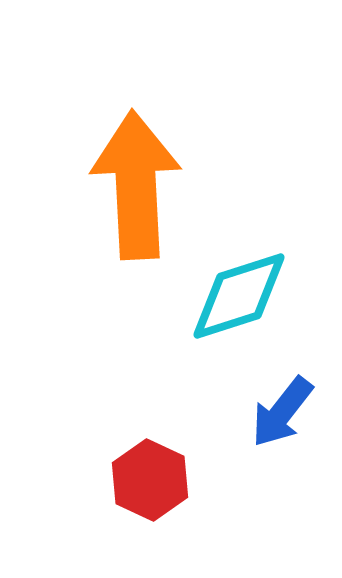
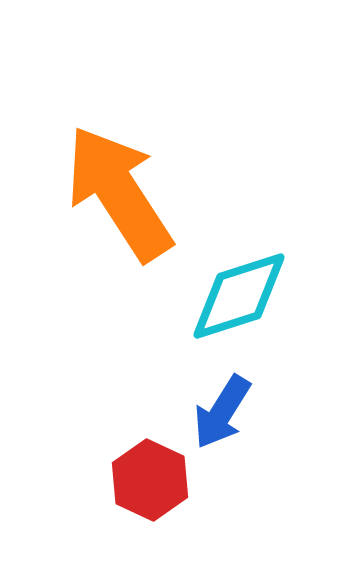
orange arrow: moved 17 px left, 8 px down; rotated 30 degrees counterclockwise
blue arrow: moved 60 px left; rotated 6 degrees counterclockwise
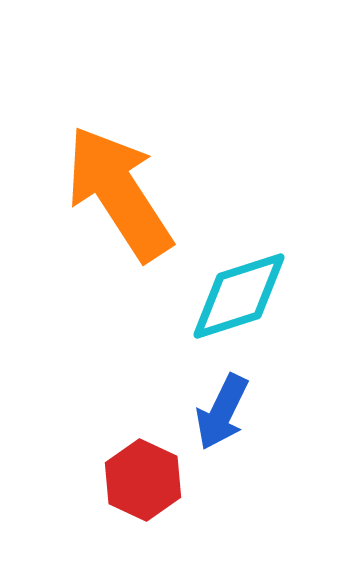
blue arrow: rotated 6 degrees counterclockwise
red hexagon: moved 7 px left
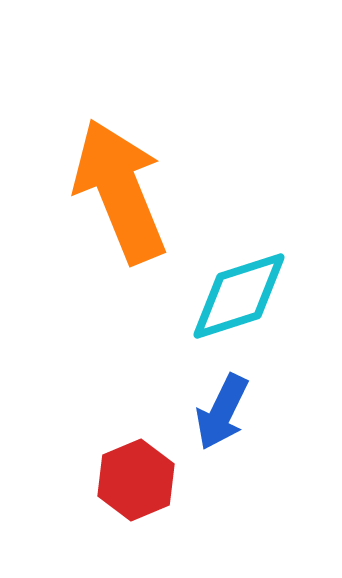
orange arrow: moved 1 px right, 2 px up; rotated 11 degrees clockwise
red hexagon: moved 7 px left; rotated 12 degrees clockwise
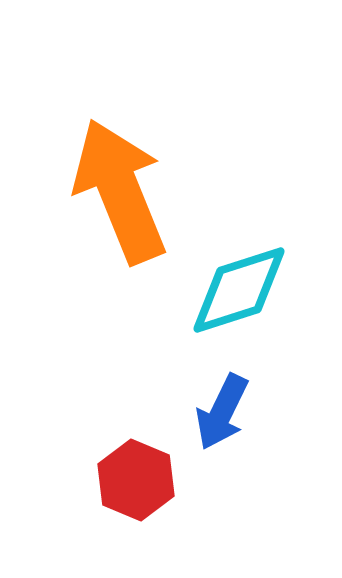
cyan diamond: moved 6 px up
red hexagon: rotated 14 degrees counterclockwise
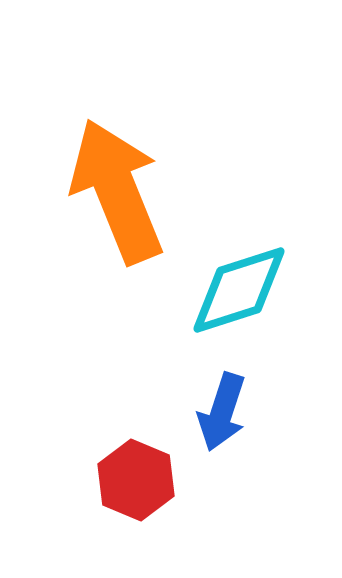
orange arrow: moved 3 px left
blue arrow: rotated 8 degrees counterclockwise
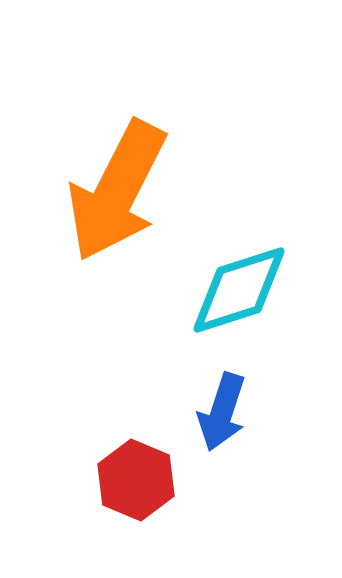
orange arrow: rotated 131 degrees counterclockwise
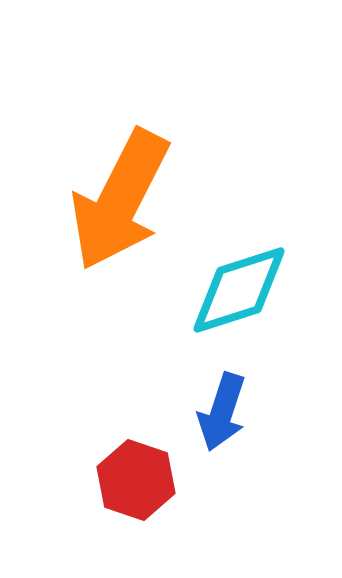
orange arrow: moved 3 px right, 9 px down
red hexagon: rotated 4 degrees counterclockwise
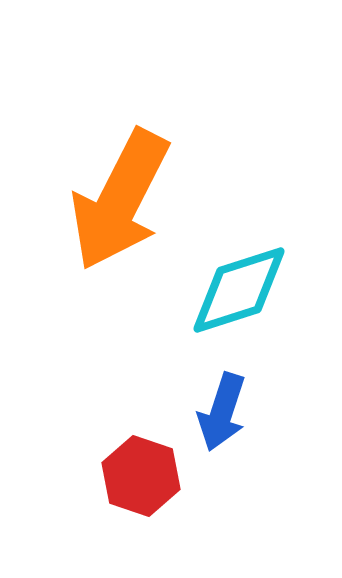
red hexagon: moved 5 px right, 4 px up
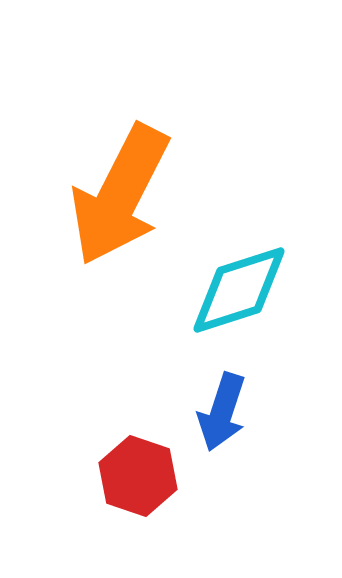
orange arrow: moved 5 px up
red hexagon: moved 3 px left
